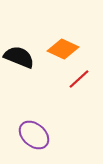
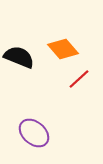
orange diamond: rotated 24 degrees clockwise
purple ellipse: moved 2 px up
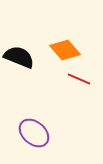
orange diamond: moved 2 px right, 1 px down
red line: rotated 65 degrees clockwise
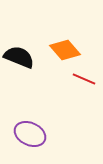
red line: moved 5 px right
purple ellipse: moved 4 px left, 1 px down; rotated 16 degrees counterclockwise
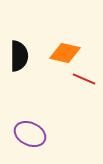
orange diamond: moved 3 px down; rotated 36 degrees counterclockwise
black semicircle: moved 1 px up; rotated 68 degrees clockwise
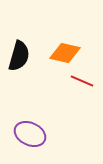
black semicircle: rotated 16 degrees clockwise
red line: moved 2 px left, 2 px down
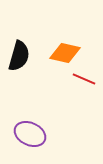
red line: moved 2 px right, 2 px up
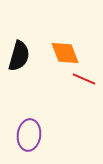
orange diamond: rotated 56 degrees clockwise
purple ellipse: moved 1 px left, 1 px down; rotated 72 degrees clockwise
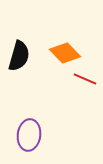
orange diamond: rotated 24 degrees counterclockwise
red line: moved 1 px right
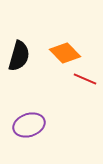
purple ellipse: moved 10 px up; rotated 64 degrees clockwise
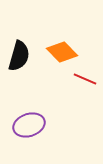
orange diamond: moved 3 px left, 1 px up
